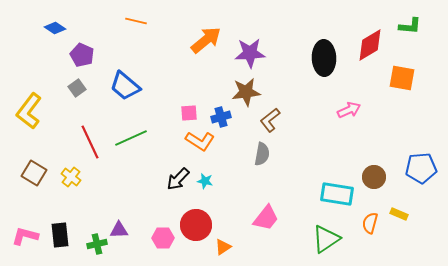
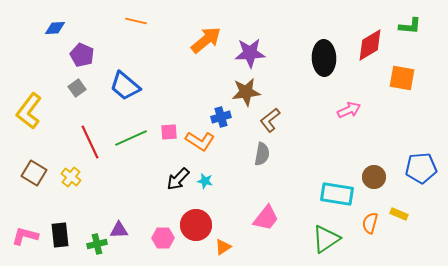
blue diamond: rotated 35 degrees counterclockwise
pink square: moved 20 px left, 19 px down
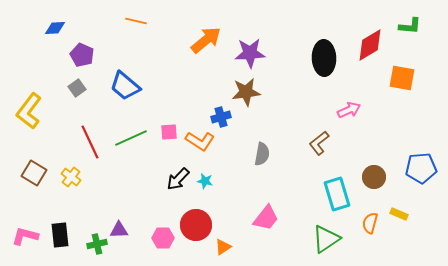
brown L-shape: moved 49 px right, 23 px down
cyan rectangle: rotated 64 degrees clockwise
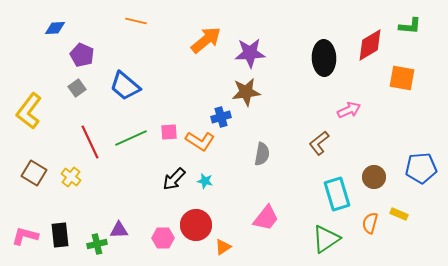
black arrow: moved 4 px left
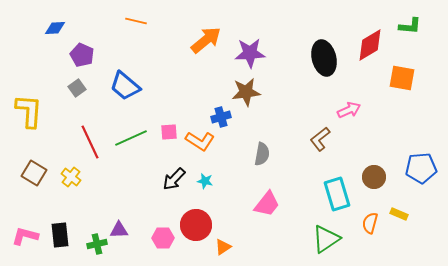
black ellipse: rotated 12 degrees counterclockwise
yellow L-shape: rotated 147 degrees clockwise
brown L-shape: moved 1 px right, 4 px up
pink trapezoid: moved 1 px right, 14 px up
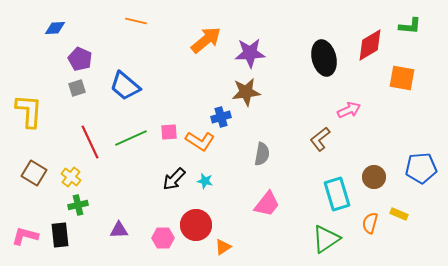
purple pentagon: moved 2 px left, 4 px down
gray square: rotated 18 degrees clockwise
green cross: moved 19 px left, 39 px up
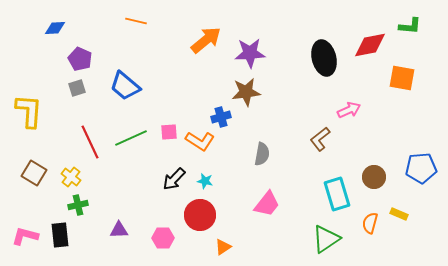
red diamond: rotated 20 degrees clockwise
red circle: moved 4 px right, 10 px up
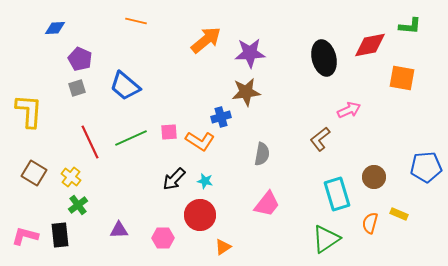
blue pentagon: moved 5 px right, 1 px up
green cross: rotated 24 degrees counterclockwise
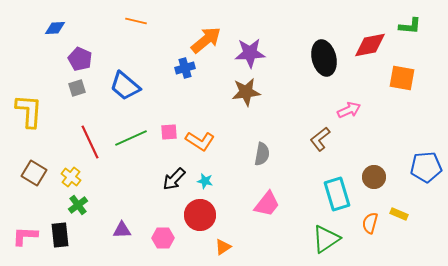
blue cross: moved 36 px left, 49 px up
purple triangle: moved 3 px right
pink L-shape: rotated 12 degrees counterclockwise
